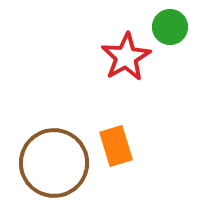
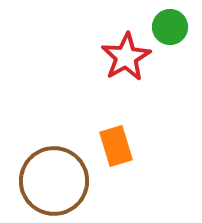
brown circle: moved 18 px down
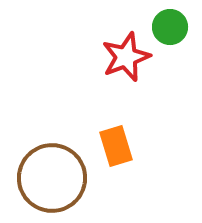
red star: rotated 9 degrees clockwise
brown circle: moved 2 px left, 3 px up
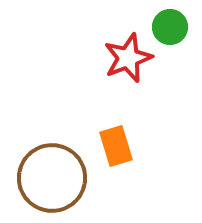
red star: moved 2 px right, 1 px down
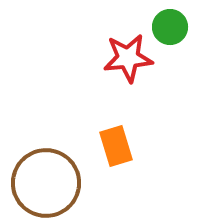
red star: rotated 15 degrees clockwise
brown circle: moved 6 px left, 5 px down
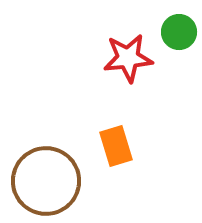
green circle: moved 9 px right, 5 px down
brown circle: moved 2 px up
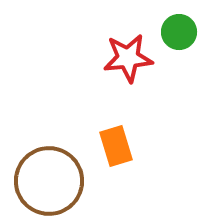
brown circle: moved 3 px right
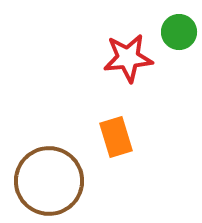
orange rectangle: moved 9 px up
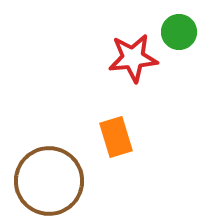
red star: moved 5 px right
